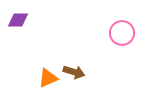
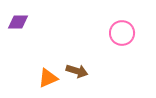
purple diamond: moved 2 px down
brown arrow: moved 3 px right, 1 px up
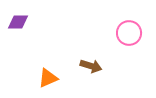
pink circle: moved 7 px right
brown arrow: moved 14 px right, 5 px up
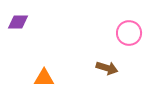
brown arrow: moved 16 px right, 2 px down
orange triangle: moved 4 px left; rotated 25 degrees clockwise
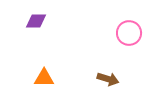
purple diamond: moved 18 px right, 1 px up
brown arrow: moved 1 px right, 11 px down
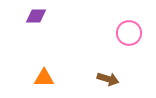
purple diamond: moved 5 px up
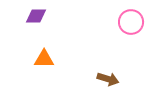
pink circle: moved 2 px right, 11 px up
orange triangle: moved 19 px up
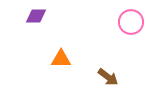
orange triangle: moved 17 px right
brown arrow: moved 2 px up; rotated 20 degrees clockwise
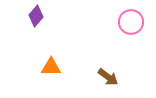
purple diamond: rotated 50 degrees counterclockwise
orange triangle: moved 10 px left, 8 px down
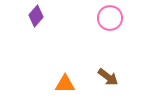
pink circle: moved 21 px left, 4 px up
orange triangle: moved 14 px right, 17 px down
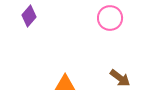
purple diamond: moved 7 px left
brown arrow: moved 12 px right, 1 px down
